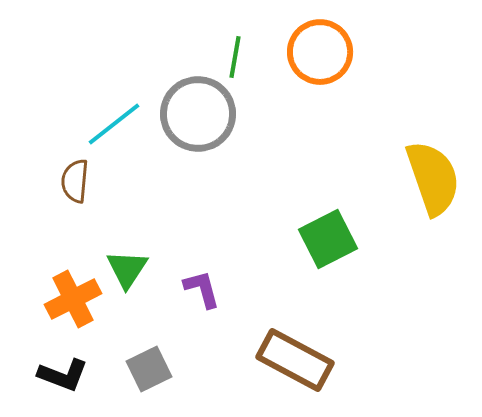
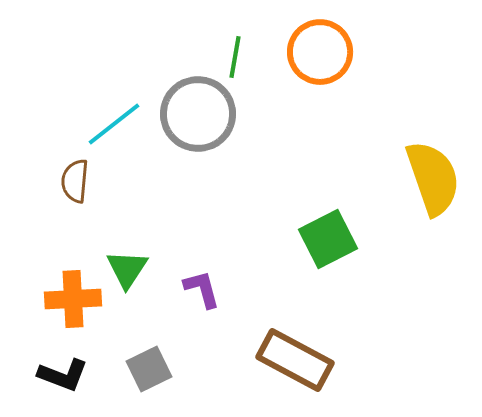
orange cross: rotated 24 degrees clockwise
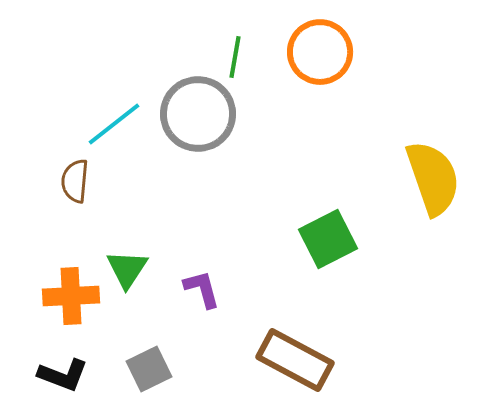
orange cross: moved 2 px left, 3 px up
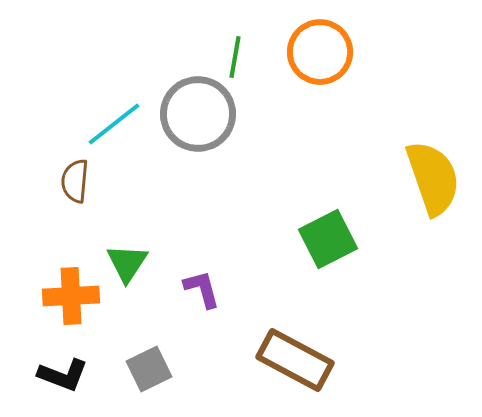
green triangle: moved 6 px up
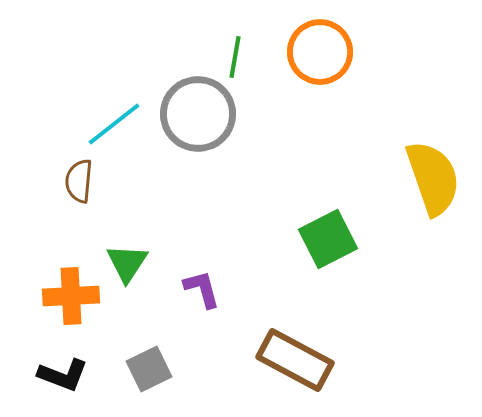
brown semicircle: moved 4 px right
